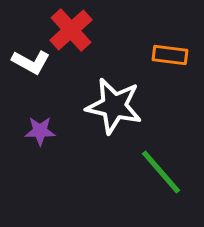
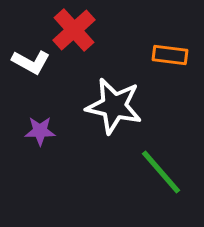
red cross: moved 3 px right
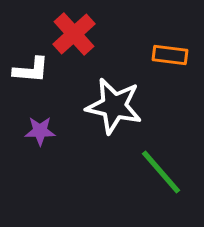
red cross: moved 4 px down
white L-shape: moved 8 px down; rotated 24 degrees counterclockwise
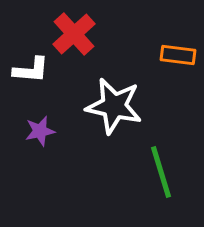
orange rectangle: moved 8 px right
purple star: rotated 12 degrees counterclockwise
green line: rotated 24 degrees clockwise
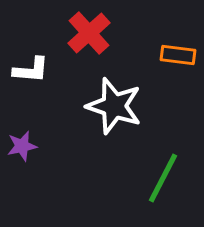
red cross: moved 15 px right, 1 px up
white star: rotated 6 degrees clockwise
purple star: moved 18 px left, 15 px down
green line: moved 2 px right, 6 px down; rotated 44 degrees clockwise
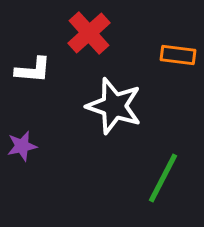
white L-shape: moved 2 px right
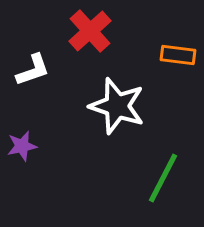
red cross: moved 1 px right, 2 px up
white L-shape: rotated 24 degrees counterclockwise
white star: moved 3 px right
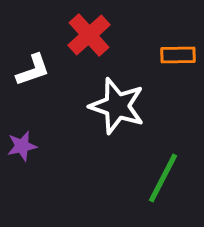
red cross: moved 1 px left, 4 px down
orange rectangle: rotated 8 degrees counterclockwise
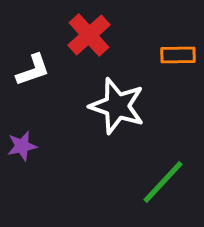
green line: moved 4 px down; rotated 16 degrees clockwise
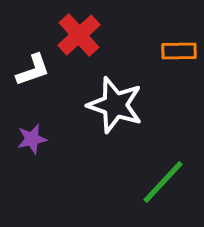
red cross: moved 10 px left
orange rectangle: moved 1 px right, 4 px up
white star: moved 2 px left, 1 px up
purple star: moved 10 px right, 7 px up
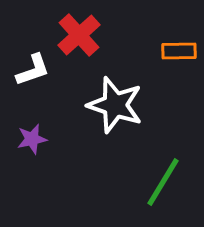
green line: rotated 12 degrees counterclockwise
